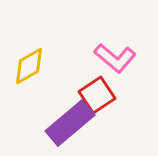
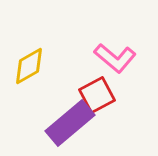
red square: rotated 6 degrees clockwise
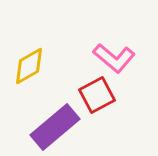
pink L-shape: moved 1 px left
purple rectangle: moved 15 px left, 4 px down
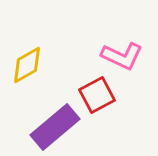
pink L-shape: moved 8 px right, 2 px up; rotated 15 degrees counterclockwise
yellow diamond: moved 2 px left, 1 px up
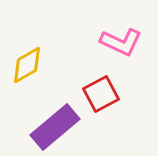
pink L-shape: moved 1 px left, 14 px up
red square: moved 4 px right, 1 px up
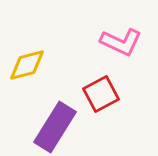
yellow diamond: rotated 15 degrees clockwise
purple rectangle: rotated 18 degrees counterclockwise
